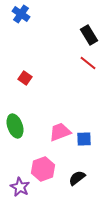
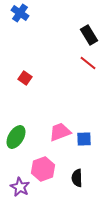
blue cross: moved 1 px left, 1 px up
green ellipse: moved 1 px right, 11 px down; rotated 50 degrees clockwise
black semicircle: rotated 54 degrees counterclockwise
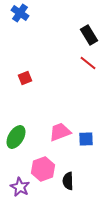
red square: rotated 32 degrees clockwise
blue square: moved 2 px right
black semicircle: moved 9 px left, 3 px down
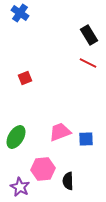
red line: rotated 12 degrees counterclockwise
pink hexagon: rotated 15 degrees clockwise
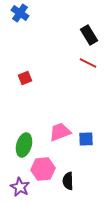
green ellipse: moved 8 px right, 8 px down; rotated 15 degrees counterclockwise
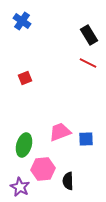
blue cross: moved 2 px right, 8 px down
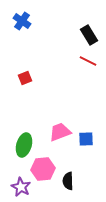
red line: moved 2 px up
purple star: moved 1 px right
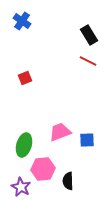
blue square: moved 1 px right, 1 px down
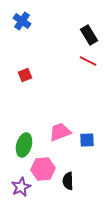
red square: moved 3 px up
purple star: rotated 18 degrees clockwise
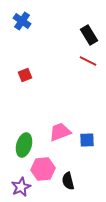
black semicircle: rotated 12 degrees counterclockwise
